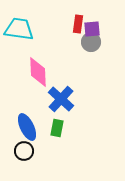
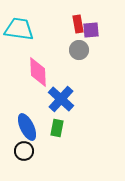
red rectangle: rotated 18 degrees counterclockwise
purple square: moved 1 px left, 1 px down
gray circle: moved 12 px left, 8 px down
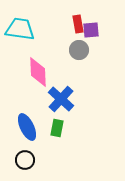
cyan trapezoid: moved 1 px right
black circle: moved 1 px right, 9 px down
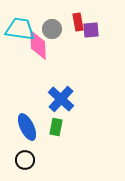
red rectangle: moved 2 px up
gray circle: moved 27 px left, 21 px up
pink diamond: moved 27 px up
green rectangle: moved 1 px left, 1 px up
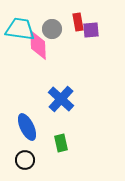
green rectangle: moved 5 px right, 16 px down; rotated 24 degrees counterclockwise
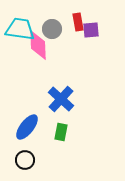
blue ellipse: rotated 64 degrees clockwise
green rectangle: moved 11 px up; rotated 24 degrees clockwise
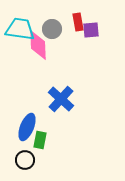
blue ellipse: rotated 16 degrees counterclockwise
green rectangle: moved 21 px left, 8 px down
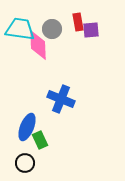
blue cross: rotated 20 degrees counterclockwise
green rectangle: rotated 36 degrees counterclockwise
black circle: moved 3 px down
